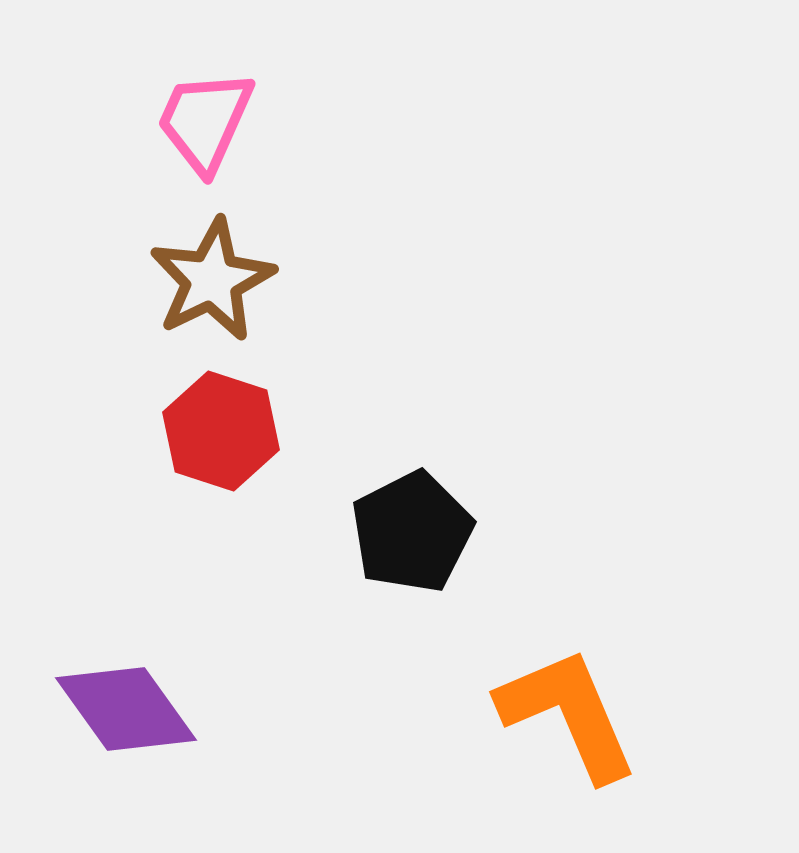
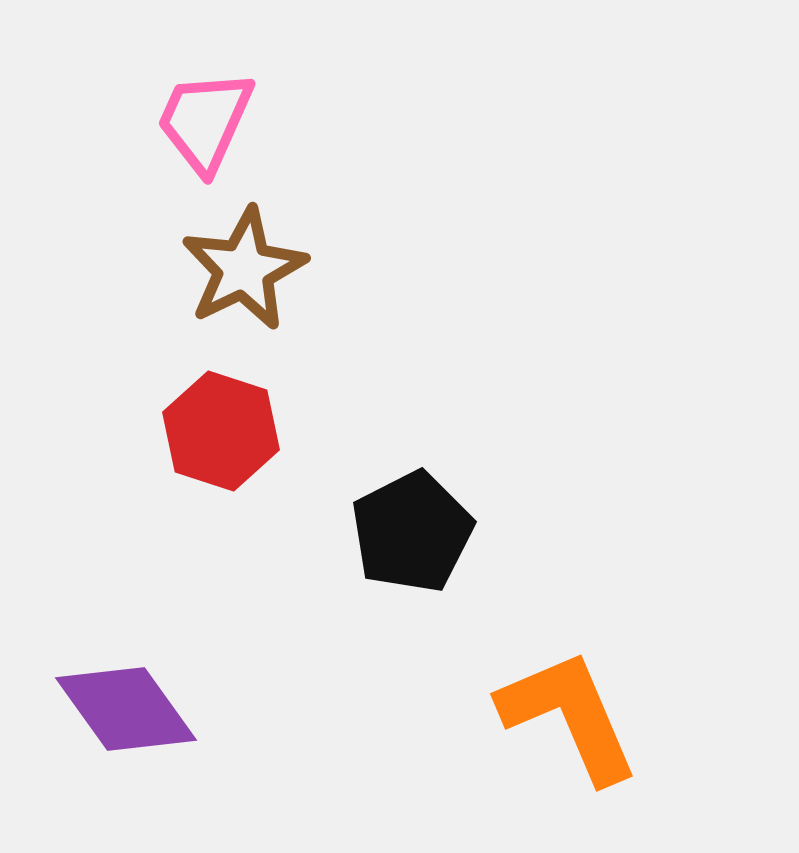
brown star: moved 32 px right, 11 px up
orange L-shape: moved 1 px right, 2 px down
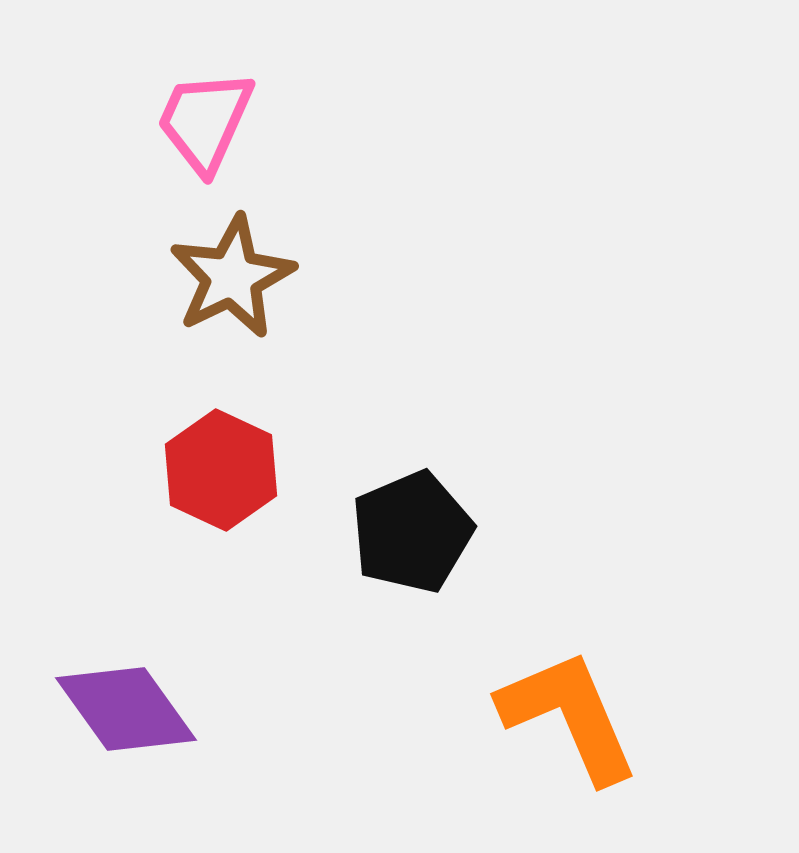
brown star: moved 12 px left, 8 px down
red hexagon: moved 39 px down; rotated 7 degrees clockwise
black pentagon: rotated 4 degrees clockwise
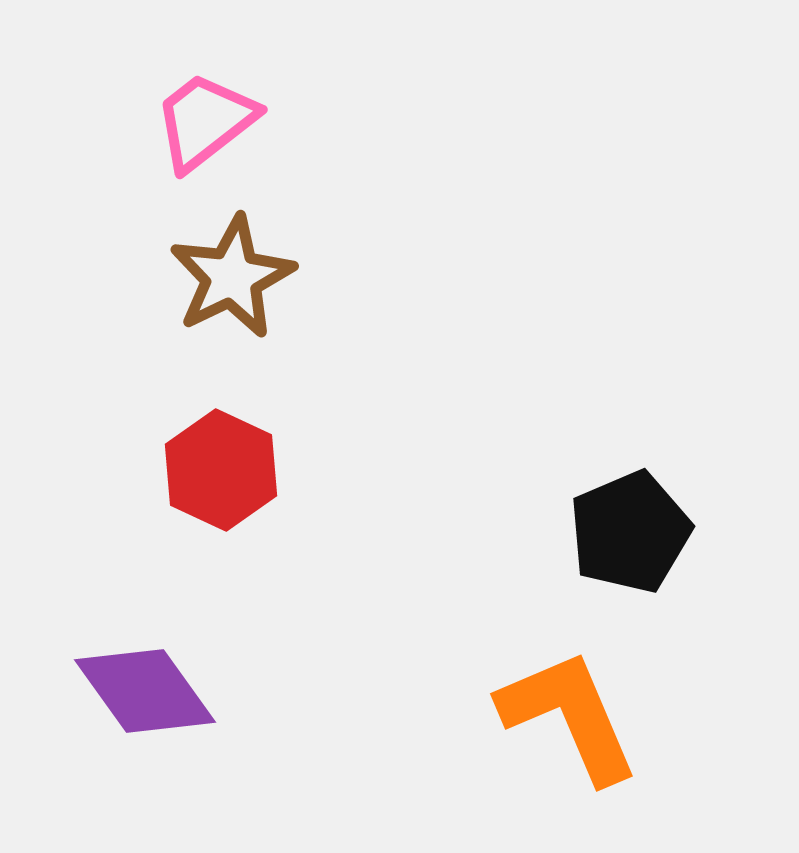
pink trapezoid: rotated 28 degrees clockwise
black pentagon: moved 218 px right
purple diamond: moved 19 px right, 18 px up
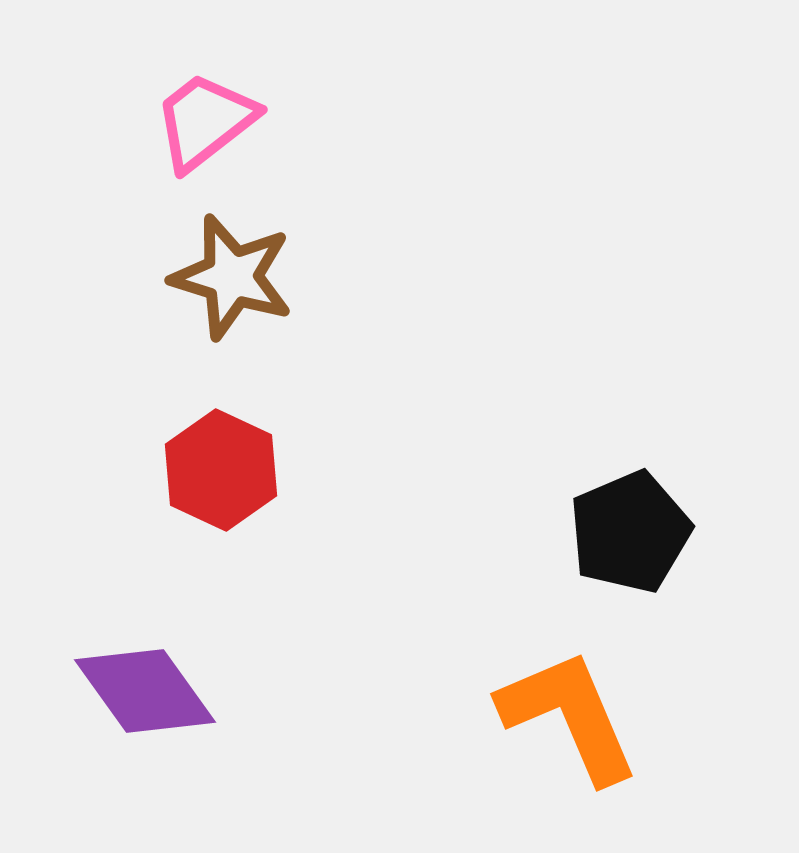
brown star: rotated 29 degrees counterclockwise
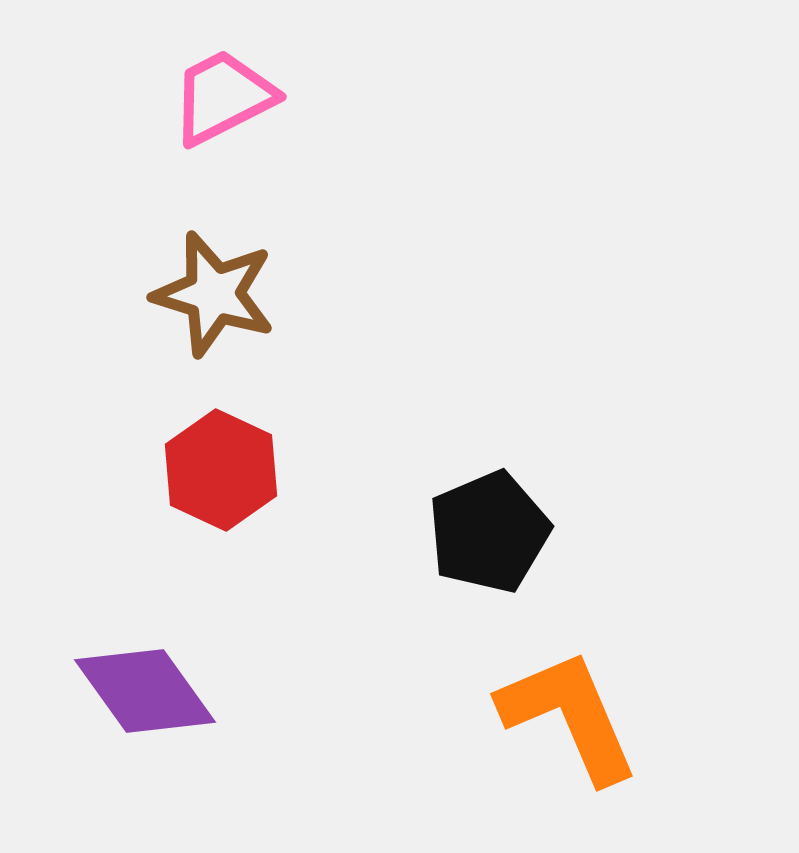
pink trapezoid: moved 18 px right, 24 px up; rotated 11 degrees clockwise
brown star: moved 18 px left, 17 px down
black pentagon: moved 141 px left
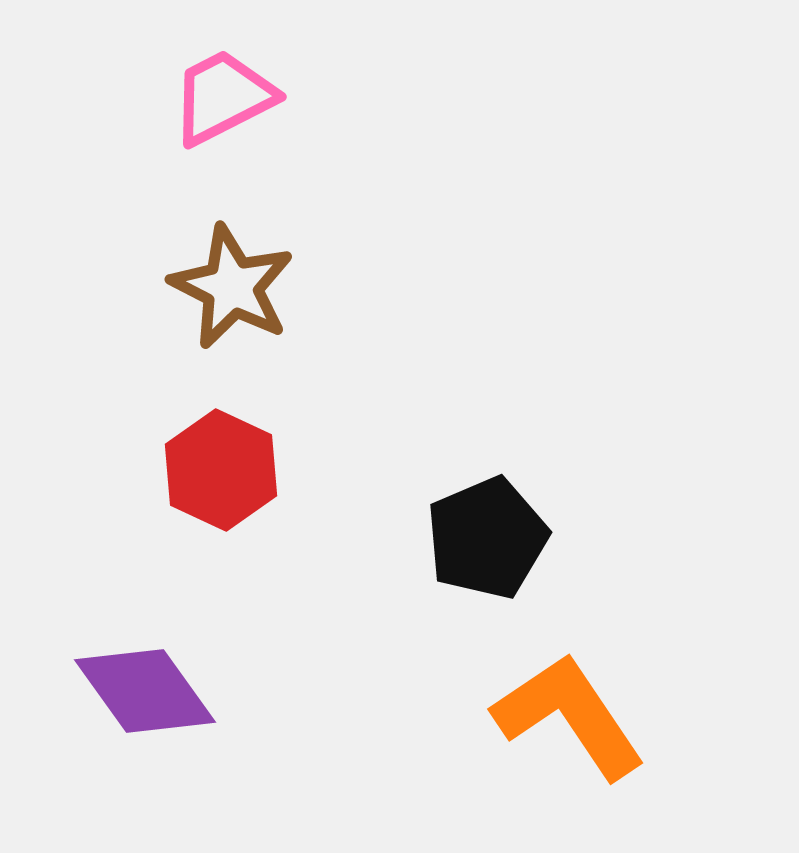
brown star: moved 18 px right, 7 px up; rotated 10 degrees clockwise
black pentagon: moved 2 px left, 6 px down
orange L-shape: rotated 11 degrees counterclockwise
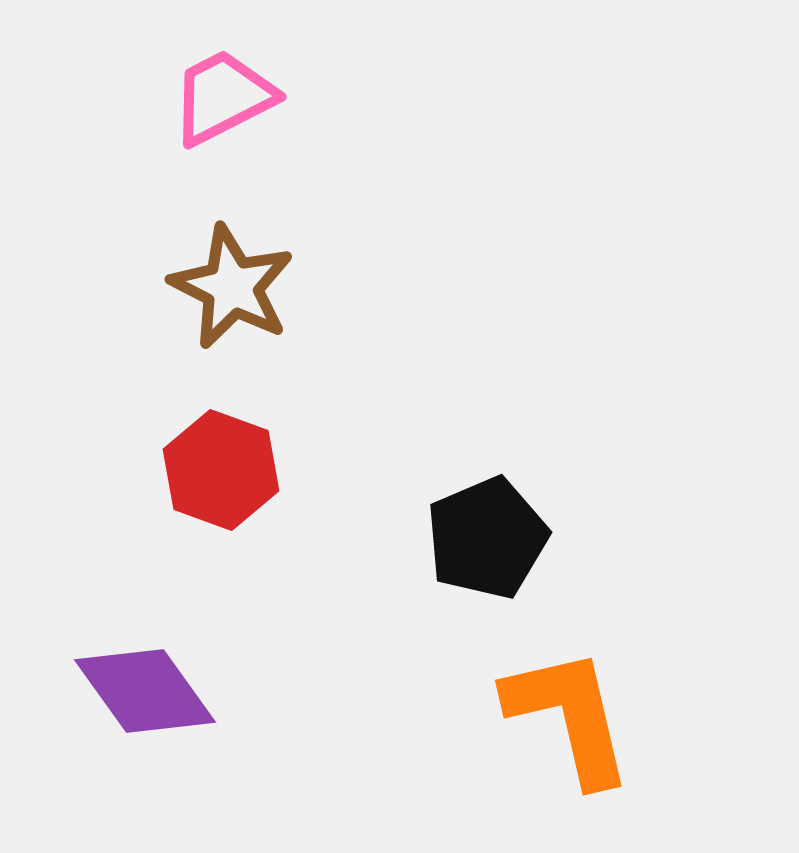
red hexagon: rotated 5 degrees counterclockwise
orange L-shape: rotated 21 degrees clockwise
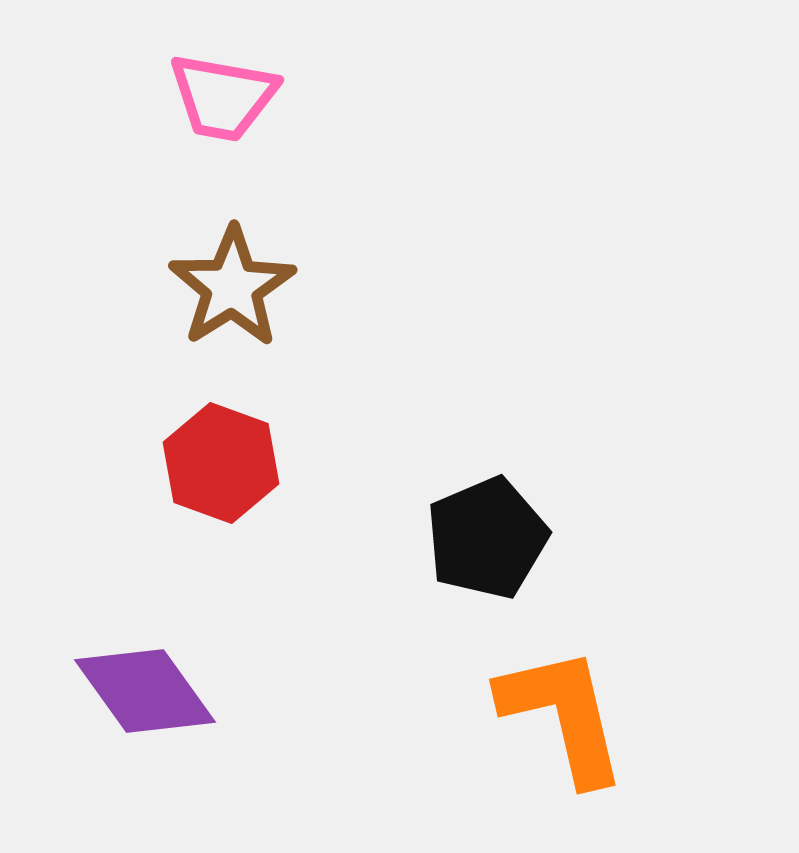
pink trapezoid: rotated 143 degrees counterclockwise
brown star: rotated 13 degrees clockwise
red hexagon: moved 7 px up
orange L-shape: moved 6 px left, 1 px up
